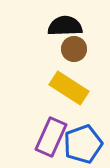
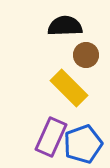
brown circle: moved 12 px right, 6 px down
yellow rectangle: rotated 12 degrees clockwise
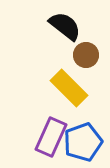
black semicircle: rotated 40 degrees clockwise
blue pentagon: moved 2 px up
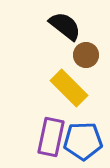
purple rectangle: rotated 12 degrees counterclockwise
blue pentagon: moved 1 px up; rotated 18 degrees clockwise
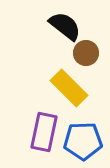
brown circle: moved 2 px up
purple rectangle: moved 7 px left, 5 px up
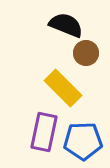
black semicircle: moved 1 px right, 1 px up; rotated 16 degrees counterclockwise
yellow rectangle: moved 6 px left
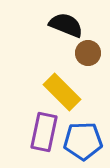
brown circle: moved 2 px right
yellow rectangle: moved 1 px left, 4 px down
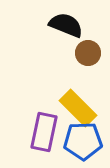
yellow rectangle: moved 16 px right, 16 px down
